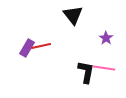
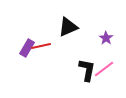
black triangle: moved 5 px left, 12 px down; rotated 45 degrees clockwise
pink line: moved 1 px down; rotated 45 degrees counterclockwise
black L-shape: moved 1 px right, 2 px up
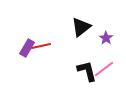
black triangle: moved 13 px right; rotated 15 degrees counterclockwise
black L-shape: moved 1 px down; rotated 25 degrees counterclockwise
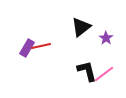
pink line: moved 5 px down
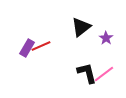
red line: rotated 12 degrees counterclockwise
black L-shape: moved 2 px down
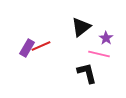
pink line: moved 5 px left, 20 px up; rotated 50 degrees clockwise
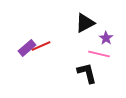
black triangle: moved 4 px right, 4 px up; rotated 10 degrees clockwise
purple rectangle: rotated 18 degrees clockwise
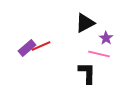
black L-shape: rotated 15 degrees clockwise
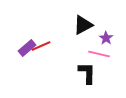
black triangle: moved 2 px left, 2 px down
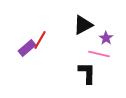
red line: moved 1 px left, 6 px up; rotated 36 degrees counterclockwise
